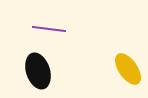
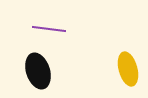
yellow ellipse: rotated 20 degrees clockwise
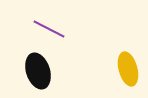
purple line: rotated 20 degrees clockwise
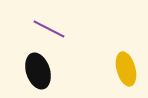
yellow ellipse: moved 2 px left
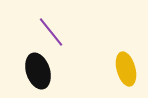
purple line: moved 2 px right, 3 px down; rotated 24 degrees clockwise
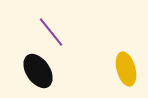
black ellipse: rotated 16 degrees counterclockwise
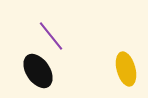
purple line: moved 4 px down
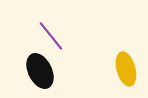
black ellipse: moved 2 px right; rotated 8 degrees clockwise
